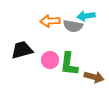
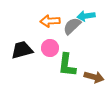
gray semicircle: moved 1 px left; rotated 126 degrees clockwise
pink circle: moved 12 px up
green L-shape: moved 2 px left, 1 px down
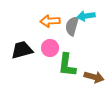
gray semicircle: rotated 30 degrees counterclockwise
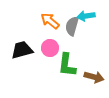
orange arrow: rotated 42 degrees clockwise
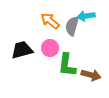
brown arrow: moved 3 px left, 2 px up
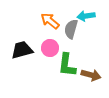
gray semicircle: moved 1 px left, 3 px down
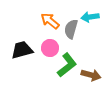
cyan arrow: moved 4 px right, 1 px down
green L-shape: rotated 135 degrees counterclockwise
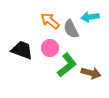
gray semicircle: rotated 42 degrees counterclockwise
black trapezoid: rotated 35 degrees clockwise
brown arrow: moved 2 px up
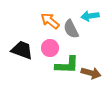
cyan arrow: moved 1 px up
green L-shape: rotated 40 degrees clockwise
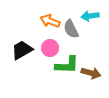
orange arrow: rotated 18 degrees counterclockwise
black trapezoid: rotated 50 degrees counterclockwise
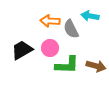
cyan arrow: rotated 18 degrees clockwise
orange arrow: rotated 18 degrees counterclockwise
brown arrow: moved 5 px right, 7 px up
